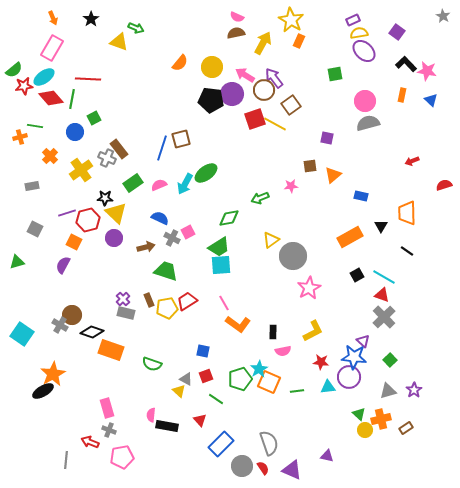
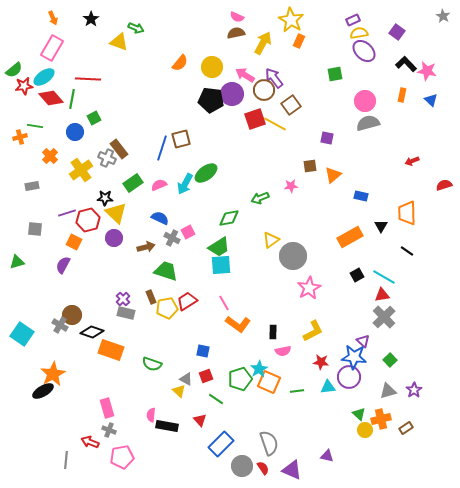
gray square at (35, 229): rotated 21 degrees counterclockwise
red triangle at (382, 295): rotated 28 degrees counterclockwise
brown rectangle at (149, 300): moved 2 px right, 3 px up
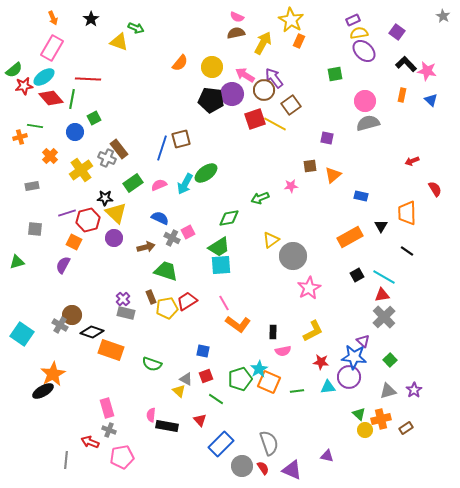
red semicircle at (444, 185): moved 9 px left, 4 px down; rotated 77 degrees clockwise
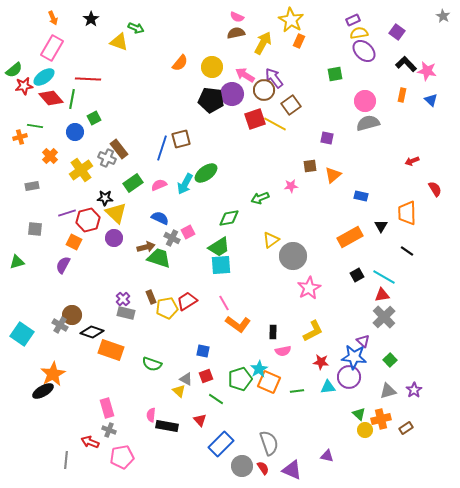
green trapezoid at (166, 271): moved 7 px left, 13 px up
